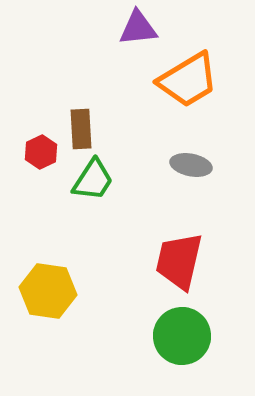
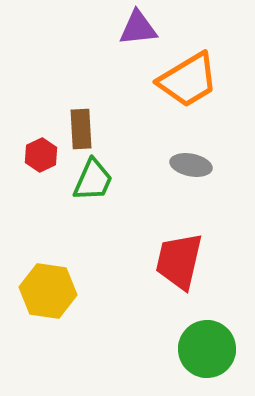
red hexagon: moved 3 px down
green trapezoid: rotated 9 degrees counterclockwise
green circle: moved 25 px right, 13 px down
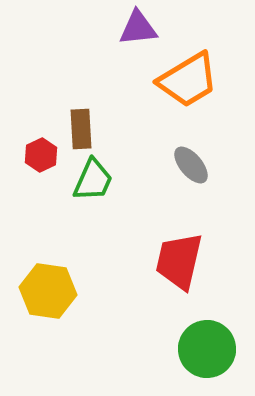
gray ellipse: rotated 39 degrees clockwise
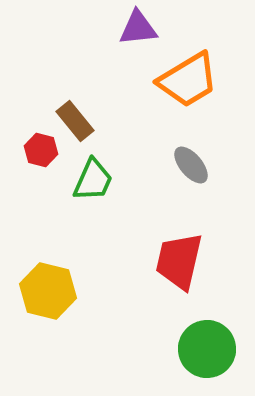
brown rectangle: moved 6 px left, 8 px up; rotated 36 degrees counterclockwise
red hexagon: moved 5 px up; rotated 20 degrees counterclockwise
yellow hexagon: rotated 6 degrees clockwise
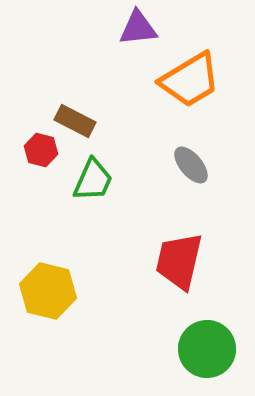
orange trapezoid: moved 2 px right
brown rectangle: rotated 24 degrees counterclockwise
